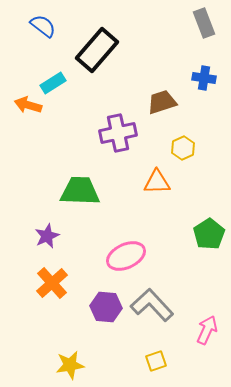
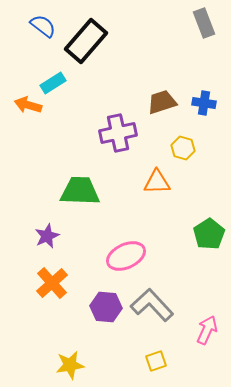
black rectangle: moved 11 px left, 9 px up
blue cross: moved 25 px down
yellow hexagon: rotated 20 degrees counterclockwise
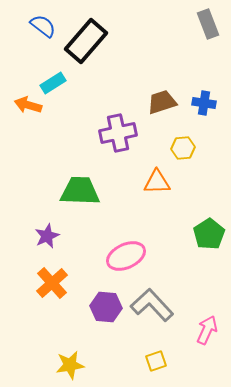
gray rectangle: moved 4 px right, 1 px down
yellow hexagon: rotated 20 degrees counterclockwise
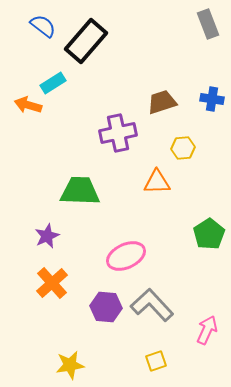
blue cross: moved 8 px right, 4 px up
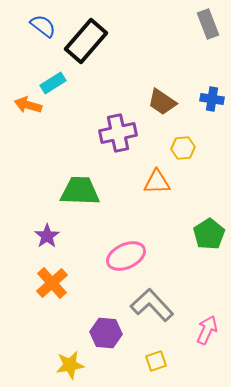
brown trapezoid: rotated 128 degrees counterclockwise
purple star: rotated 10 degrees counterclockwise
purple hexagon: moved 26 px down
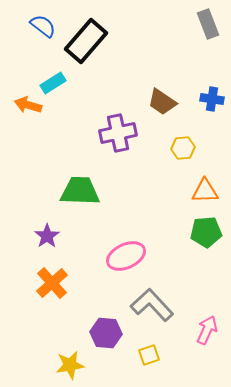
orange triangle: moved 48 px right, 9 px down
green pentagon: moved 3 px left, 2 px up; rotated 28 degrees clockwise
yellow square: moved 7 px left, 6 px up
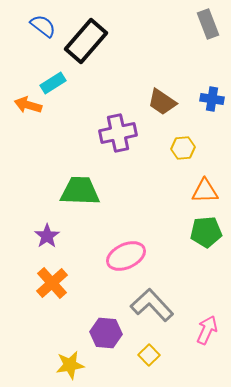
yellow square: rotated 25 degrees counterclockwise
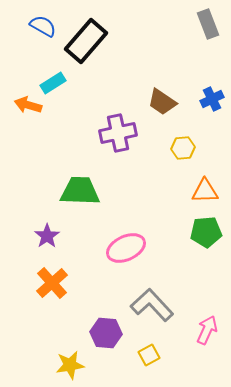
blue semicircle: rotated 8 degrees counterclockwise
blue cross: rotated 35 degrees counterclockwise
pink ellipse: moved 8 px up
yellow square: rotated 15 degrees clockwise
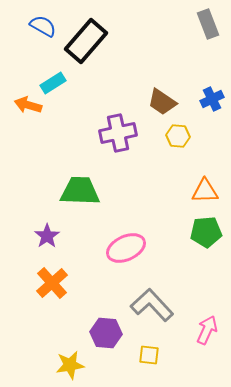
yellow hexagon: moved 5 px left, 12 px up; rotated 10 degrees clockwise
yellow square: rotated 35 degrees clockwise
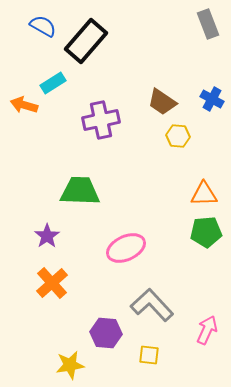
blue cross: rotated 35 degrees counterclockwise
orange arrow: moved 4 px left
purple cross: moved 17 px left, 13 px up
orange triangle: moved 1 px left, 3 px down
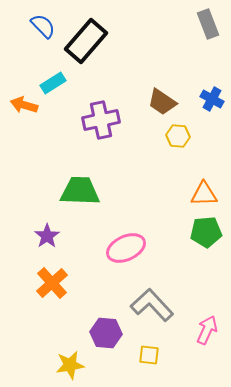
blue semicircle: rotated 16 degrees clockwise
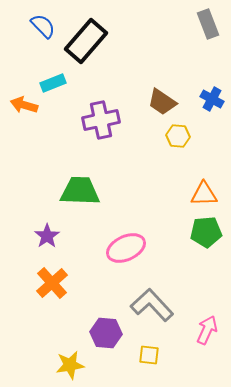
cyan rectangle: rotated 10 degrees clockwise
